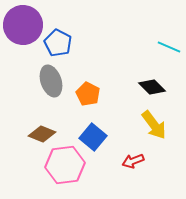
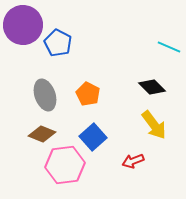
gray ellipse: moved 6 px left, 14 px down
blue square: rotated 8 degrees clockwise
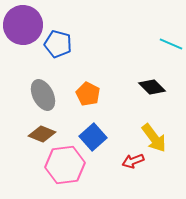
blue pentagon: moved 1 px down; rotated 12 degrees counterclockwise
cyan line: moved 2 px right, 3 px up
gray ellipse: moved 2 px left; rotated 8 degrees counterclockwise
yellow arrow: moved 13 px down
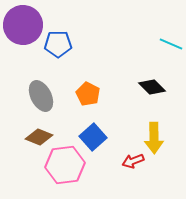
blue pentagon: rotated 16 degrees counterclockwise
gray ellipse: moved 2 px left, 1 px down
brown diamond: moved 3 px left, 3 px down
yellow arrow: rotated 36 degrees clockwise
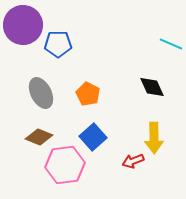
black diamond: rotated 20 degrees clockwise
gray ellipse: moved 3 px up
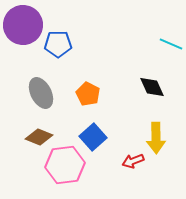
yellow arrow: moved 2 px right
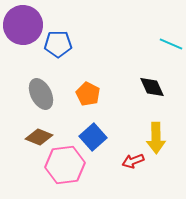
gray ellipse: moved 1 px down
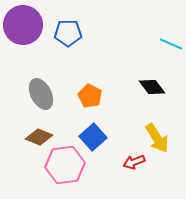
blue pentagon: moved 10 px right, 11 px up
black diamond: rotated 12 degrees counterclockwise
orange pentagon: moved 2 px right, 2 px down
yellow arrow: moved 1 px right; rotated 32 degrees counterclockwise
red arrow: moved 1 px right, 1 px down
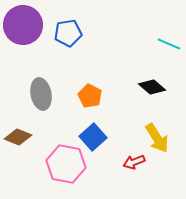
blue pentagon: rotated 8 degrees counterclockwise
cyan line: moved 2 px left
black diamond: rotated 12 degrees counterclockwise
gray ellipse: rotated 16 degrees clockwise
brown diamond: moved 21 px left
pink hexagon: moved 1 px right, 1 px up; rotated 18 degrees clockwise
